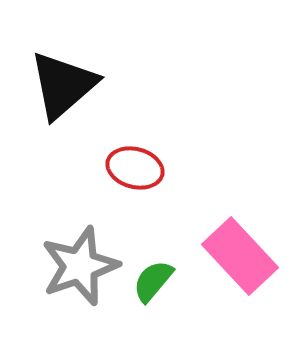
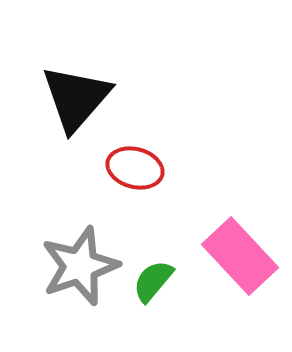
black triangle: moved 13 px right, 13 px down; rotated 8 degrees counterclockwise
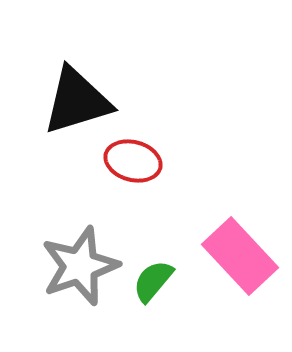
black triangle: moved 1 px right, 3 px down; rotated 32 degrees clockwise
red ellipse: moved 2 px left, 7 px up
